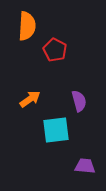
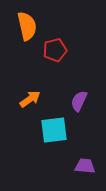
orange semicircle: rotated 16 degrees counterclockwise
red pentagon: rotated 30 degrees clockwise
purple semicircle: rotated 140 degrees counterclockwise
cyan square: moved 2 px left
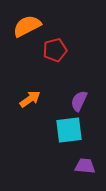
orange semicircle: rotated 104 degrees counterclockwise
cyan square: moved 15 px right
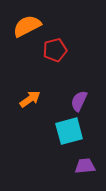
cyan square: moved 1 px down; rotated 8 degrees counterclockwise
purple trapezoid: rotated 10 degrees counterclockwise
